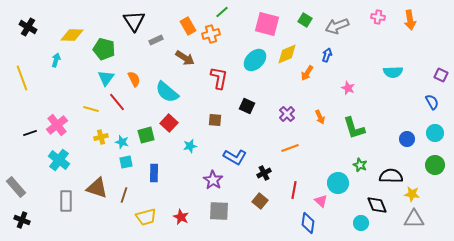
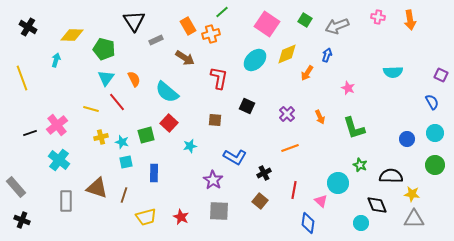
pink square at (267, 24): rotated 20 degrees clockwise
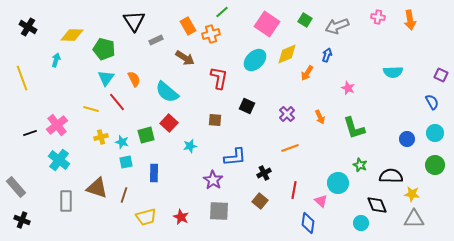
blue L-shape at (235, 157): rotated 35 degrees counterclockwise
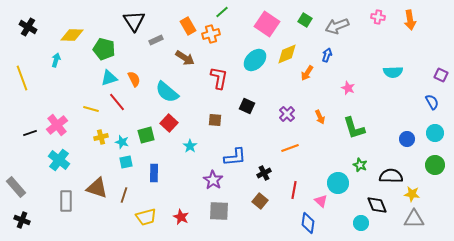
cyan triangle at (106, 78): moved 3 px right; rotated 36 degrees clockwise
cyan star at (190, 146): rotated 24 degrees counterclockwise
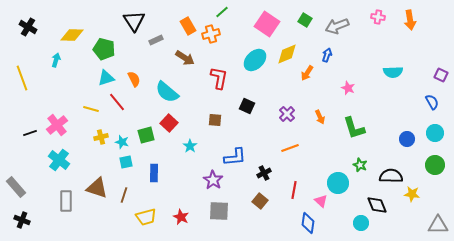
cyan triangle at (109, 78): moved 3 px left
gray triangle at (414, 219): moved 24 px right, 6 px down
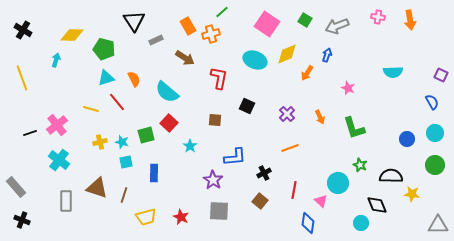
black cross at (28, 27): moved 5 px left, 3 px down
cyan ellipse at (255, 60): rotated 65 degrees clockwise
yellow cross at (101, 137): moved 1 px left, 5 px down
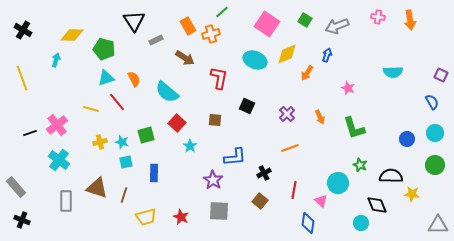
red square at (169, 123): moved 8 px right
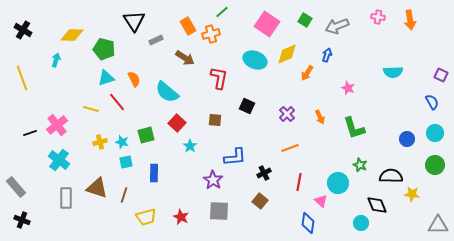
red line at (294, 190): moved 5 px right, 8 px up
gray rectangle at (66, 201): moved 3 px up
